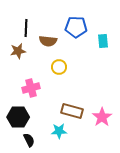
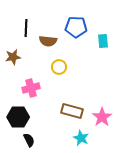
brown star: moved 5 px left, 6 px down
cyan star: moved 22 px right, 7 px down; rotated 28 degrees clockwise
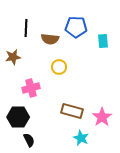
brown semicircle: moved 2 px right, 2 px up
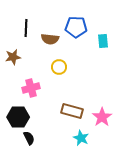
black semicircle: moved 2 px up
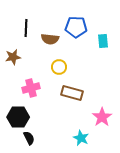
brown rectangle: moved 18 px up
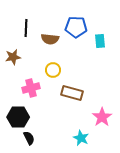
cyan rectangle: moved 3 px left
yellow circle: moved 6 px left, 3 px down
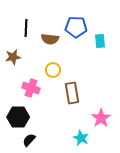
pink cross: rotated 36 degrees clockwise
brown rectangle: rotated 65 degrees clockwise
pink star: moved 1 px left, 1 px down
black semicircle: moved 2 px down; rotated 112 degrees counterclockwise
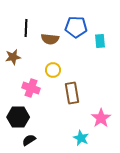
black semicircle: rotated 16 degrees clockwise
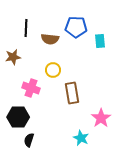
black semicircle: rotated 40 degrees counterclockwise
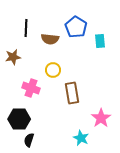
blue pentagon: rotated 30 degrees clockwise
black hexagon: moved 1 px right, 2 px down
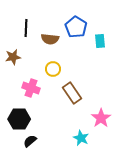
yellow circle: moved 1 px up
brown rectangle: rotated 25 degrees counterclockwise
black semicircle: moved 1 px right, 1 px down; rotated 32 degrees clockwise
